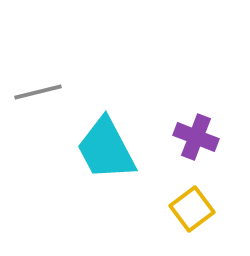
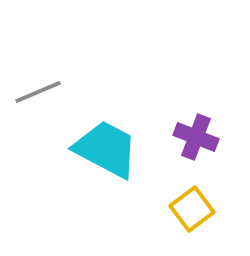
gray line: rotated 9 degrees counterclockwise
cyan trapezoid: rotated 146 degrees clockwise
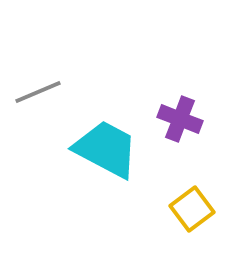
purple cross: moved 16 px left, 18 px up
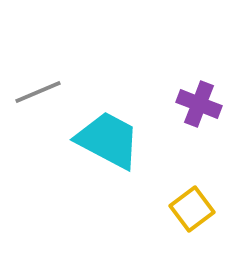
purple cross: moved 19 px right, 15 px up
cyan trapezoid: moved 2 px right, 9 px up
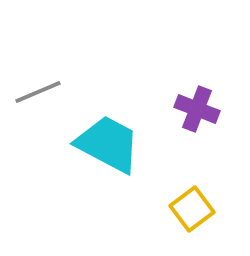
purple cross: moved 2 px left, 5 px down
cyan trapezoid: moved 4 px down
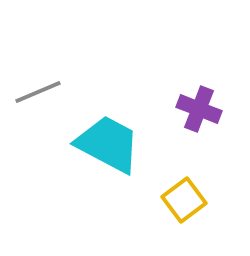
purple cross: moved 2 px right
yellow square: moved 8 px left, 9 px up
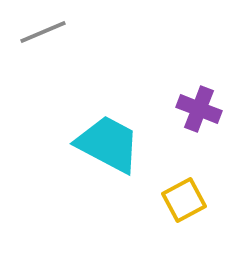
gray line: moved 5 px right, 60 px up
yellow square: rotated 9 degrees clockwise
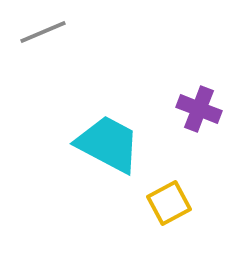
yellow square: moved 15 px left, 3 px down
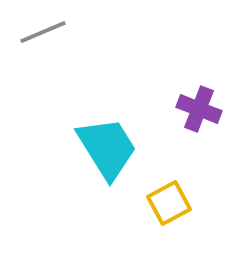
cyan trapezoid: moved 1 px left, 4 px down; rotated 30 degrees clockwise
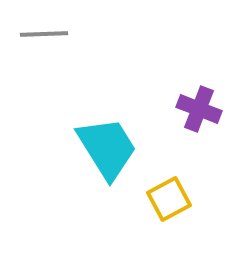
gray line: moved 1 px right, 2 px down; rotated 21 degrees clockwise
yellow square: moved 4 px up
